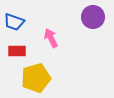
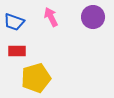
pink arrow: moved 21 px up
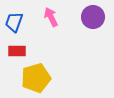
blue trapezoid: rotated 90 degrees clockwise
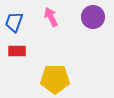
yellow pentagon: moved 19 px right, 1 px down; rotated 16 degrees clockwise
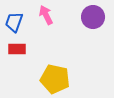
pink arrow: moved 5 px left, 2 px up
red rectangle: moved 2 px up
yellow pentagon: rotated 12 degrees clockwise
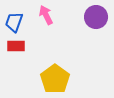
purple circle: moved 3 px right
red rectangle: moved 1 px left, 3 px up
yellow pentagon: rotated 24 degrees clockwise
